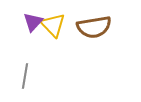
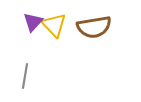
yellow triangle: moved 1 px right
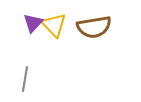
purple triangle: moved 1 px down
gray line: moved 3 px down
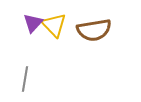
brown semicircle: moved 3 px down
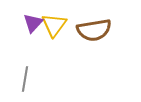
yellow triangle: rotated 20 degrees clockwise
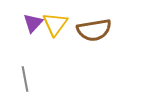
yellow triangle: moved 1 px right, 1 px up
gray line: rotated 20 degrees counterclockwise
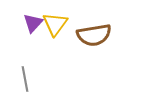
brown semicircle: moved 5 px down
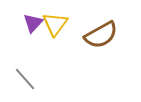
brown semicircle: moved 7 px right; rotated 20 degrees counterclockwise
gray line: rotated 30 degrees counterclockwise
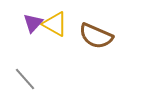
yellow triangle: rotated 36 degrees counterclockwise
brown semicircle: moved 5 px left, 1 px down; rotated 52 degrees clockwise
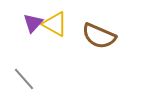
brown semicircle: moved 3 px right
gray line: moved 1 px left
